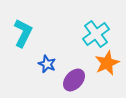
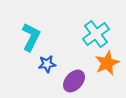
cyan L-shape: moved 8 px right, 4 px down
blue star: rotated 30 degrees counterclockwise
purple ellipse: moved 1 px down
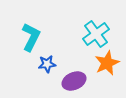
purple ellipse: rotated 25 degrees clockwise
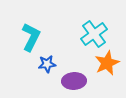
cyan cross: moved 2 px left
purple ellipse: rotated 20 degrees clockwise
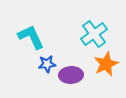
cyan L-shape: rotated 52 degrees counterclockwise
orange star: moved 1 px left, 1 px down
purple ellipse: moved 3 px left, 6 px up
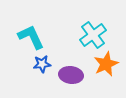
cyan cross: moved 1 px left, 1 px down
blue star: moved 5 px left
purple ellipse: rotated 10 degrees clockwise
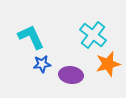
cyan cross: rotated 16 degrees counterclockwise
orange star: moved 2 px right; rotated 10 degrees clockwise
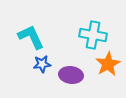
cyan cross: rotated 28 degrees counterclockwise
orange star: rotated 15 degrees counterclockwise
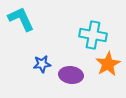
cyan L-shape: moved 10 px left, 18 px up
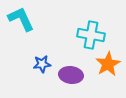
cyan cross: moved 2 px left
